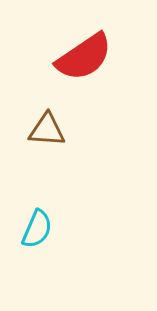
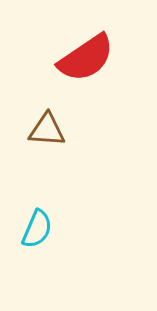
red semicircle: moved 2 px right, 1 px down
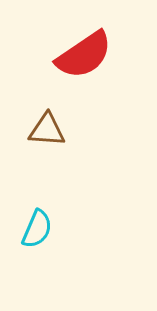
red semicircle: moved 2 px left, 3 px up
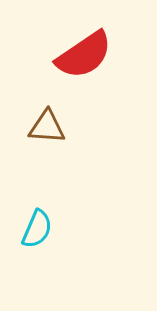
brown triangle: moved 3 px up
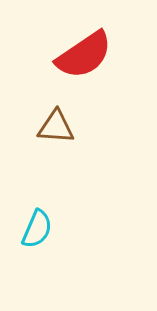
brown triangle: moved 9 px right
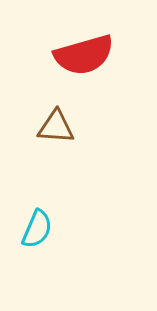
red semicircle: rotated 18 degrees clockwise
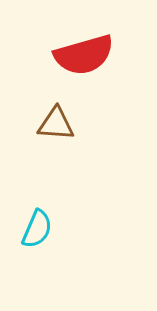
brown triangle: moved 3 px up
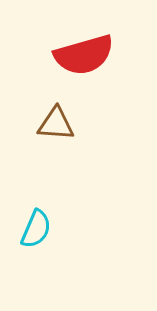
cyan semicircle: moved 1 px left
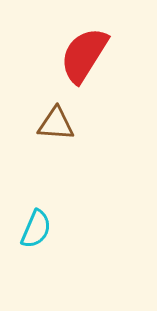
red semicircle: rotated 138 degrees clockwise
